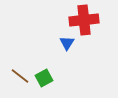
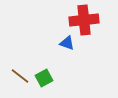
blue triangle: rotated 42 degrees counterclockwise
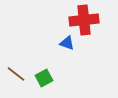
brown line: moved 4 px left, 2 px up
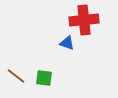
brown line: moved 2 px down
green square: rotated 36 degrees clockwise
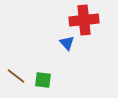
blue triangle: rotated 28 degrees clockwise
green square: moved 1 px left, 2 px down
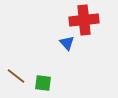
green square: moved 3 px down
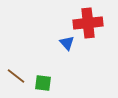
red cross: moved 4 px right, 3 px down
